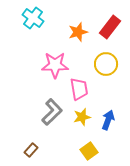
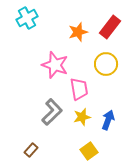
cyan cross: moved 6 px left; rotated 25 degrees clockwise
pink star: rotated 20 degrees clockwise
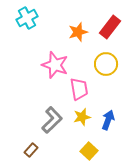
gray L-shape: moved 8 px down
yellow square: rotated 12 degrees counterclockwise
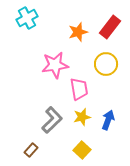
pink star: rotated 28 degrees counterclockwise
yellow square: moved 7 px left, 1 px up
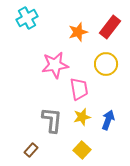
gray L-shape: rotated 40 degrees counterclockwise
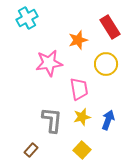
red rectangle: rotated 70 degrees counterclockwise
orange star: moved 8 px down
pink star: moved 6 px left, 2 px up
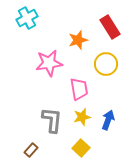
yellow square: moved 1 px left, 2 px up
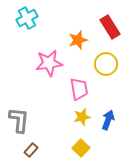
gray L-shape: moved 33 px left
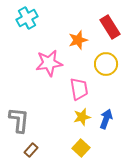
blue arrow: moved 2 px left, 1 px up
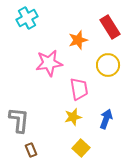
yellow circle: moved 2 px right, 1 px down
yellow star: moved 9 px left
brown rectangle: rotated 64 degrees counterclockwise
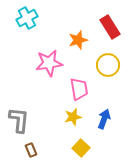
blue arrow: moved 2 px left
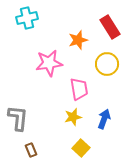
cyan cross: rotated 15 degrees clockwise
yellow circle: moved 1 px left, 1 px up
gray L-shape: moved 1 px left, 2 px up
